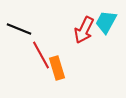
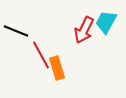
black line: moved 3 px left, 2 px down
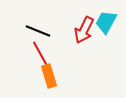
black line: moved 22 px right
orange rectangle: moved 8 px left, 8 px down
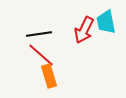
cyan trapezoid: rotated 40 degrees counterclockwise
black line: moved 1 px right, 3 px down; rotated 30 degrees counterclockwise
red line: rotated 20 degrees counterclockwise
